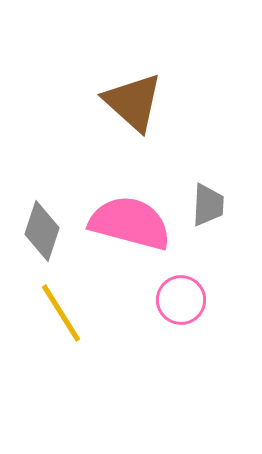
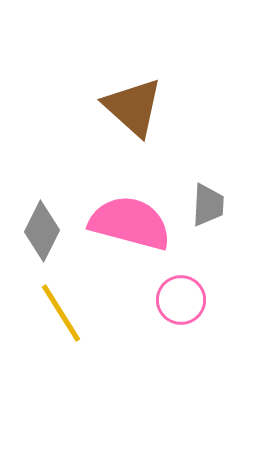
brown triangle: moved 5 px down
gray diamond: rotated 8 degrees clockwise
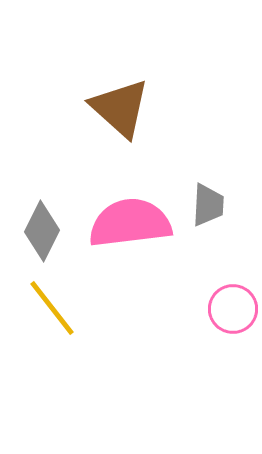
brown triangle: moved 13 px left, 1 px down
pink semicircle: rotated 22 degrees counterclockwise
pink circle: moved 52 px right, 9 px down
yellow line: moved 9 px left, 5 px up; rotated 6 degrees counterclockwise
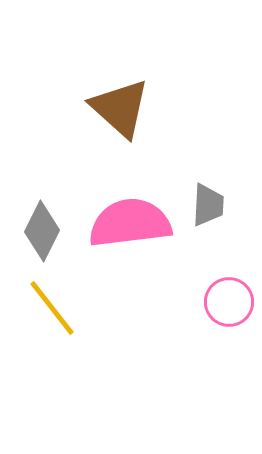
pink circle: moved 4 px left, 7 px up
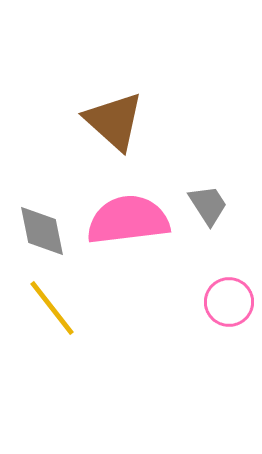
brown triangle: moved 6 px left, 13 px down
gray trapezoid: rotated 36 degrees counterclockwise
pink semicircle: moved 2 px left, 3 px up
gray diamond: rotated 38 degrees counterclockwise
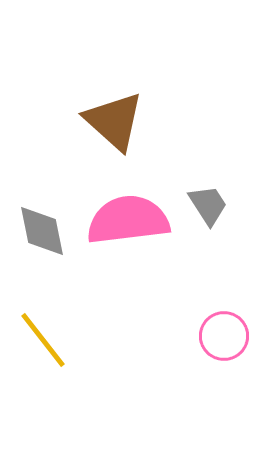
pink circle: moved 5 px left, 34 px down
yellow line: moved 9 px left, 32 px down
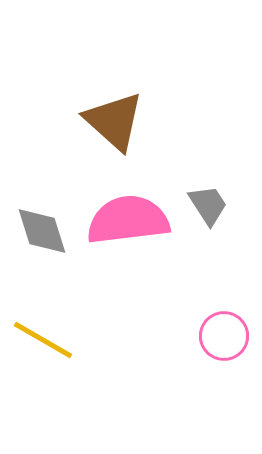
gray diamond: rotated 6 degrees counterclockwise
yellow line: rotated 22 degrees counterclockwise
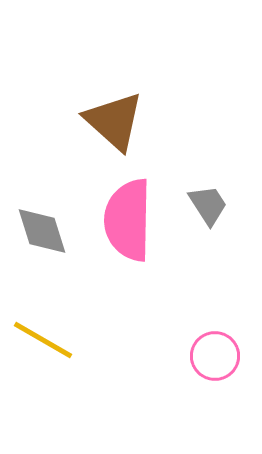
pink semicircle: rotated 82 degrees counterclockwise
pink circle: moved 9 px left, 20 px down
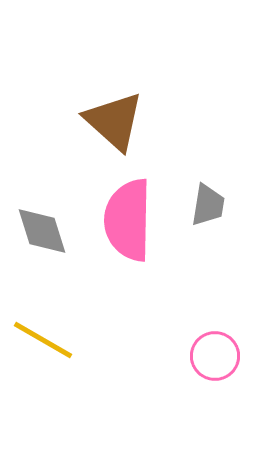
gray trapezoid: rotated 42 degrees clockwise
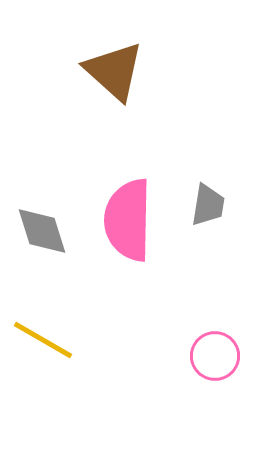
brown triangle: moved 50 px up
